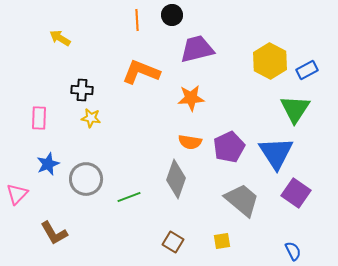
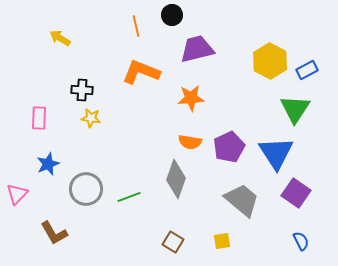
orange line: moved 1 px left, 6 px down; rotated 10 degrees counterclockwise
gray circle: moved 10 px down
blue semicircle: moved 8 px right, 10 px up
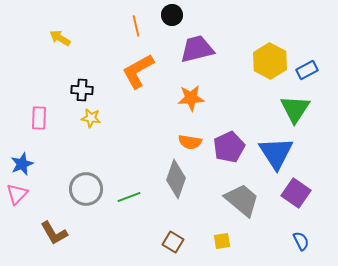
orange L-shape: moved 3 px left, 1 px up; rotated 51 degrees counterclockwise
blue star: moved 26 px left
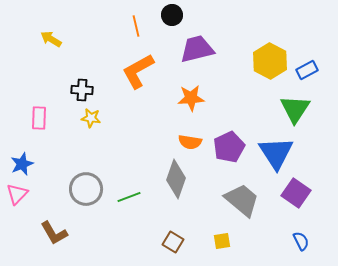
yellow arrow: moved 9 px left, 1 px down
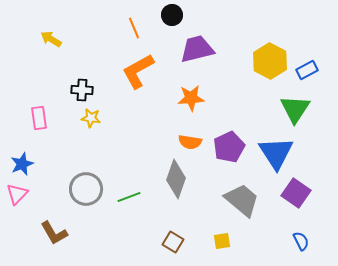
orange line: moved 2 px left, 2 px down; rotated 10 degrees counterclockwise
pink rectangle: rotated 10 degrees counterclockwise
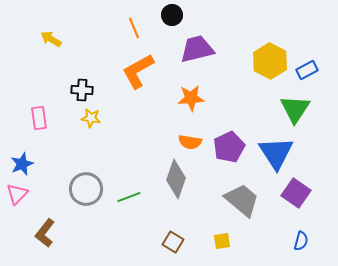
brown L-shape: moved 9 px left; rotated 68 degrees clockwise
blue semicircle: rotated 42 degrees clockwise
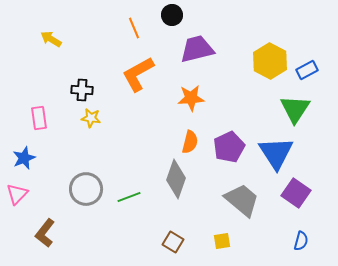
orange L-shape: moved 3 px down
orange semicircle: rotated 85 degrees counterclockwise
blue star: moved 2 px right, 6 px up
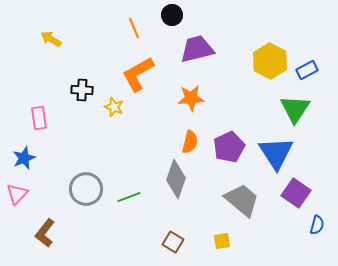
yellow star: moved 23 px right, 11 px up; rotated 12 degrees clockwise
blue semicircle: moved 16 px right, 16 px up
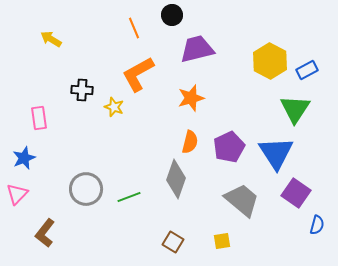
orange star: rotated 12 degrees counterclockwise
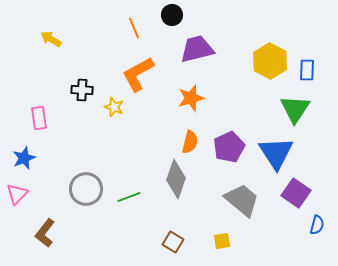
blue rectangle: rotated 60 degrees counterclockwise
